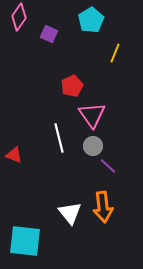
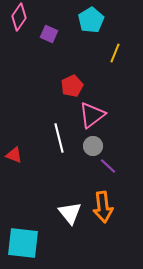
pink triangle: rotated 28 degrees clockwise
cyan square: moved 2 px left, 2 px down
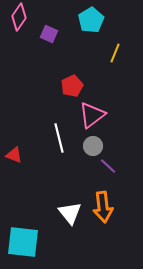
cyan square: moved 1 px up
